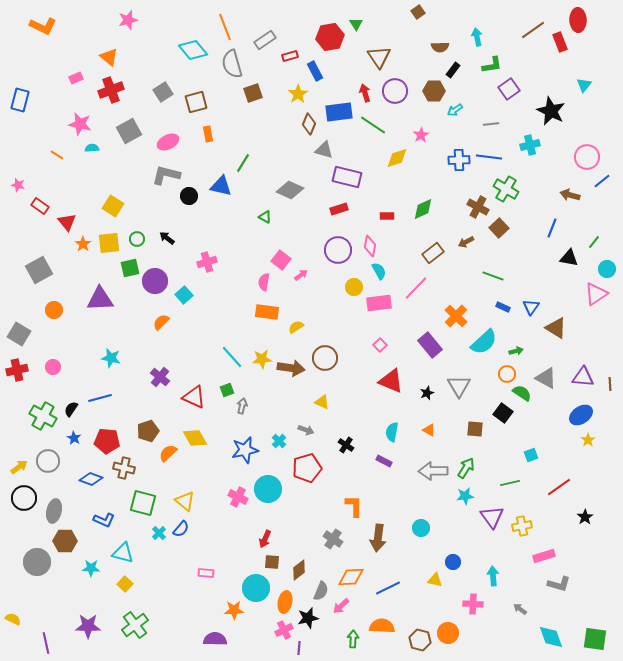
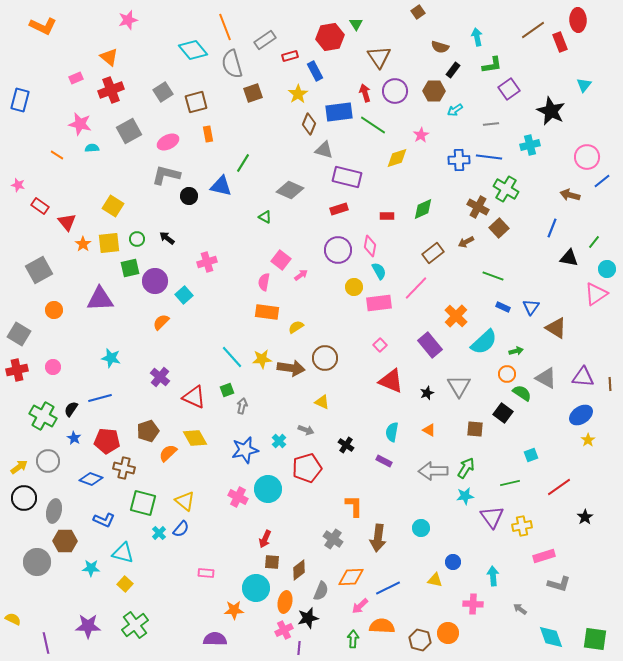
brown semicircle at (440, 47): rotated 18 degrees clockwise
pink arrow at (341, 606): moved 19 px right
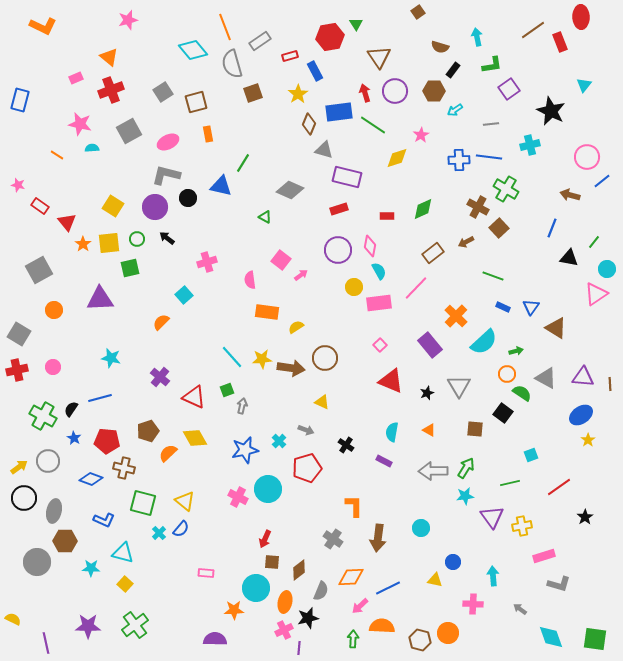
red ellipse at (578, 20): moved 3 px right, 3 px up
gray rectangle at (265, 40): moved 5 px left, 1 px down
black circle at (189, 196): moved 1 px left, 2 px down
purple circle at (155, 281): moved 74 px up
pink semicircle at (264, 282): moved 14 px left, 2 px up; rotated 18 degrees counterclockwise
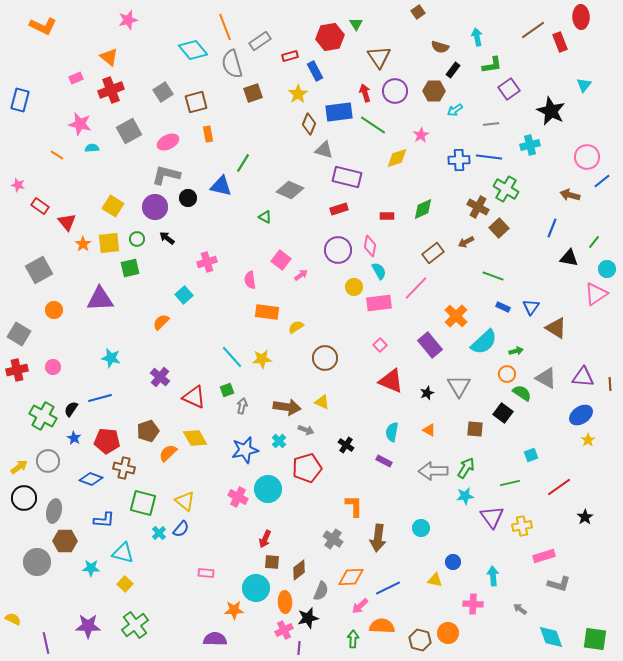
brown arrow at (291, 368): moved 4 px left, 39 px down
blue L-shape at (104, 520): rotated 20 degrees counterclockwise
orange ellipse at (285, 602): rotated 15 degrees counterclockwise
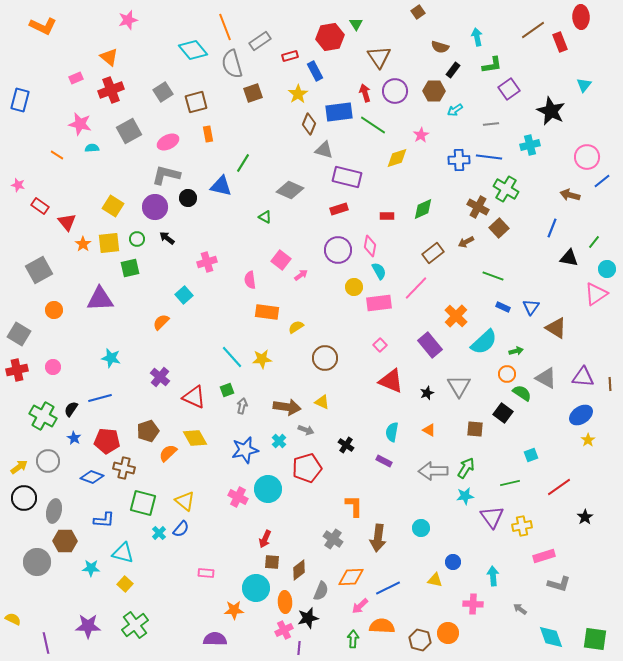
blue diamond at (91, 479): moved 1 px right, 2 px up
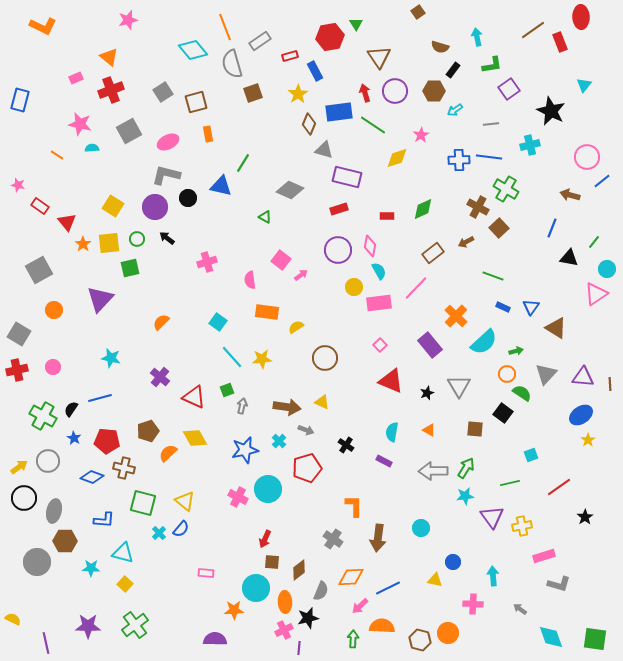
cyan square at (184, 295): moved 34 px right, 27 px down; rotated 12 degrees counterclockwise
purple triangle at (100, 299): rotated 44 degrees counterclockwise
gray triangle at (546, 378): moved 4 px up; rotated 45 degrees clockwise
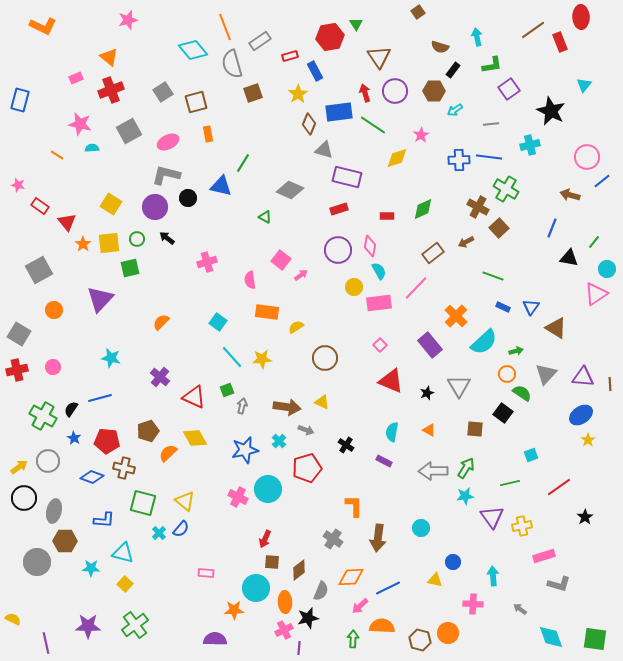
yellow square at (113, 206): moved 2 px left, 2 px up
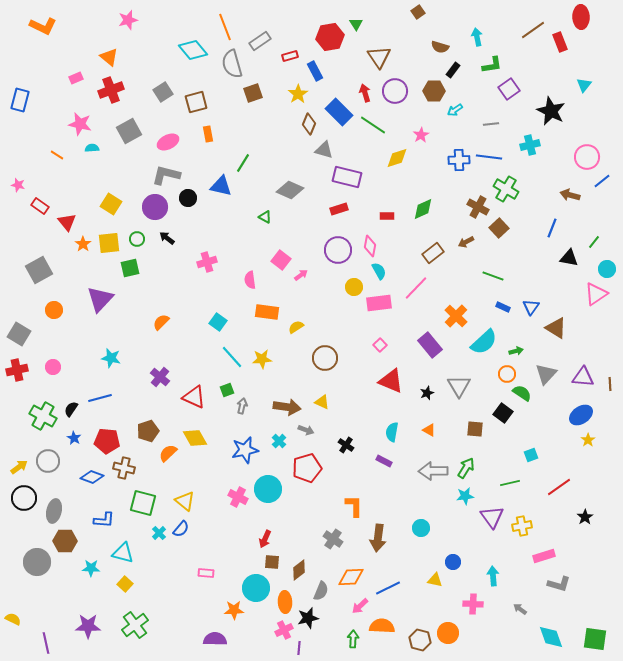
blue rectangle at (339, 112): rotated 52 degrees clockwise
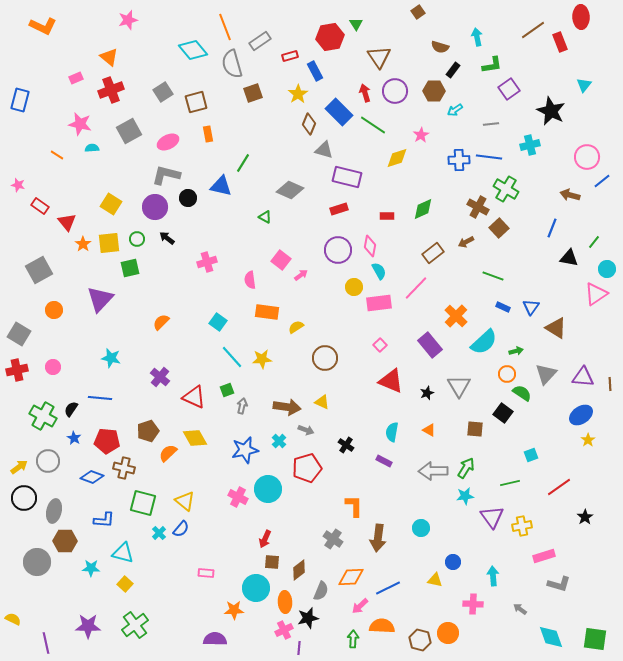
blue line at (100, 398): rotated 20 degrees clockwise
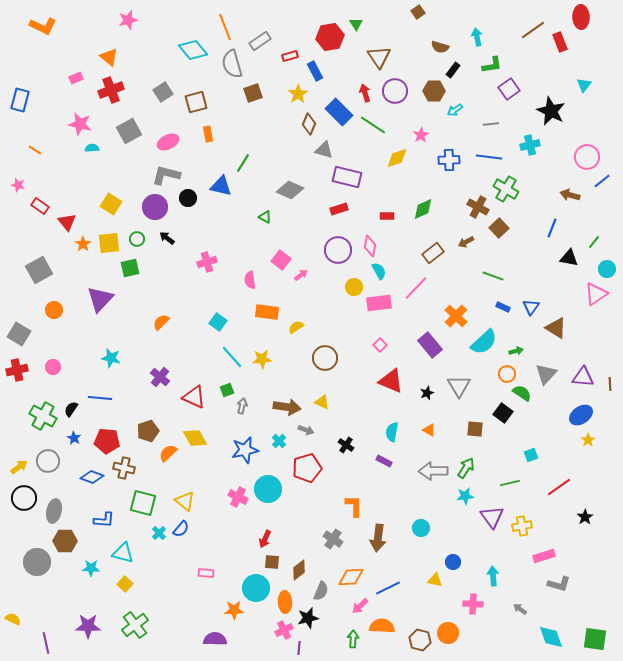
orange line at (57, 155): moved 22 px left, 5 px up
blue cross at (459, 160): moved 10 px left
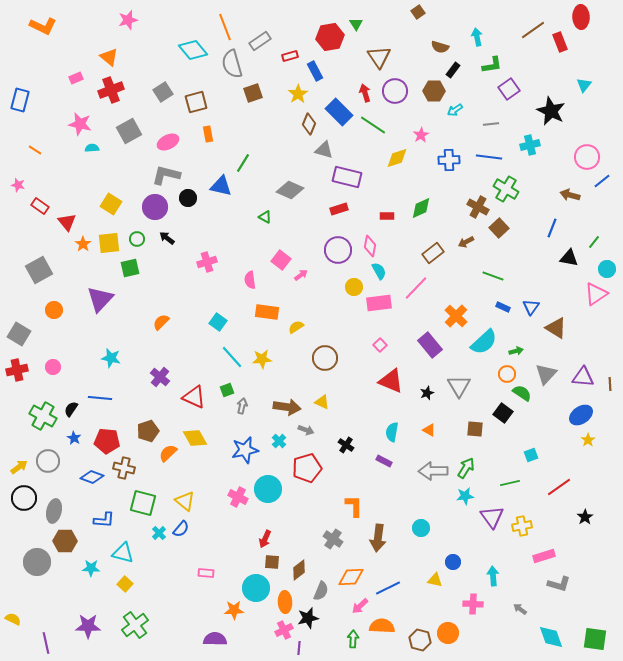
green diamond at (423, 209): moved 2 px left, 1 px up
